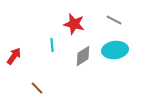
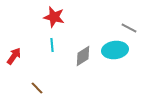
gray line: moved 15 px right, 8 px down
red star: moved 20 px left, 7 px up
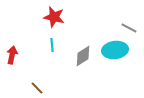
red arrow: moved 2 px left, 1 px up; rotated 24 degrees counterclockwise
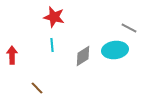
red arrow: rotated 12 degrees counterclockwise
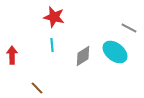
cyan ellipse: moved 2 px down; rotated 45 degrees clockwise
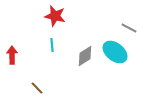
red star: moved 1 px right, 1 px up
gray diamond: moved 2 px right
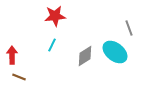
red star: rotated 20 degrees counterclockwise
gray line: rotated 42 degrees clockwise
cyan line: rotated 32 degrees clockwise
brown line: moved 18 px left, 11 px up; rotated 24 degrees counterclockwise
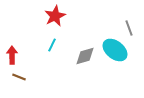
red star: rotated 20 degrees counterclockwise
cyan ellipse: moved 2 px up
gray diamond: rotated 15 degrees clockwise
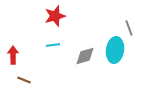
red star: rotated 10 degrees clockwise
cyan line: moved 1 px right; rotated 56 degrees clockwise
cyan ellipse: rotated 60 degrees clockwise
red arrow: moved 1 px right
brown line: moved 5 px right, 3 px down
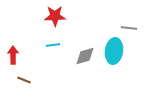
red star: rotated 15 degrees clockwise
gray line: rotated 63 degrees counterclockwise
cyan ellipse: moved 1 px left, 1 px down
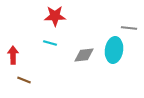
cyan line: moved 3 px left, 2 px up; rotated 24 degrees clockwise
cyan ellipse: moved 1 px up
gray diamond: moved 1 px left, 1 px up; rotated 10 degrees clockwise
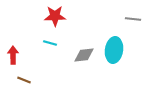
gray line: moved 4 px right, 9 px up
